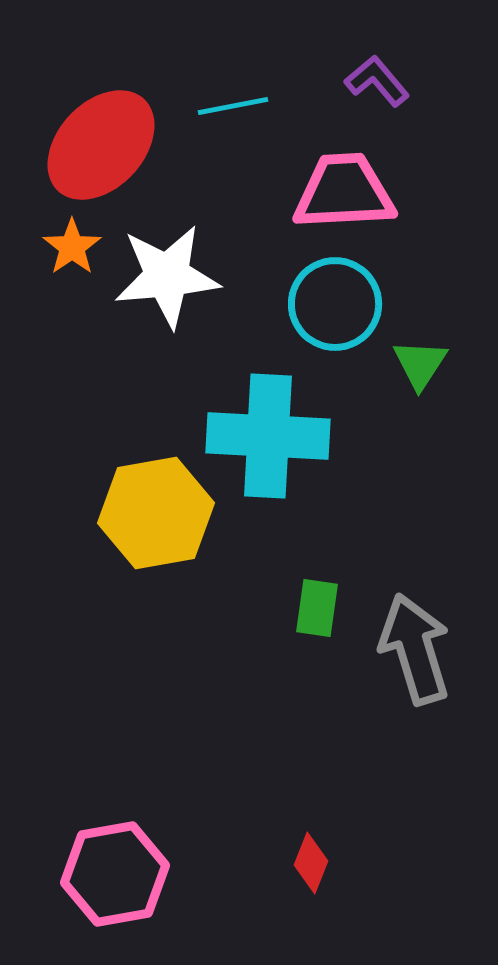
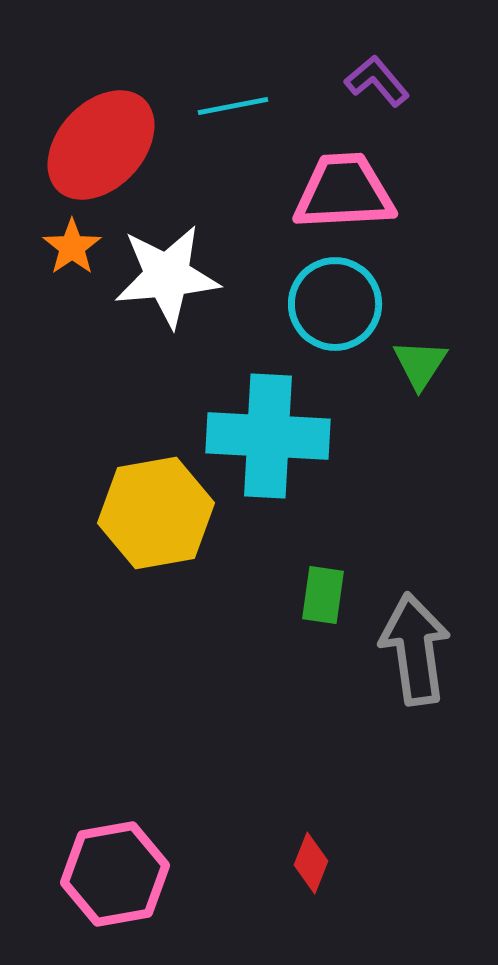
green rectangle: moved 6 px right, 13 px up
gray arrow: rotated 9 degrees clockwise
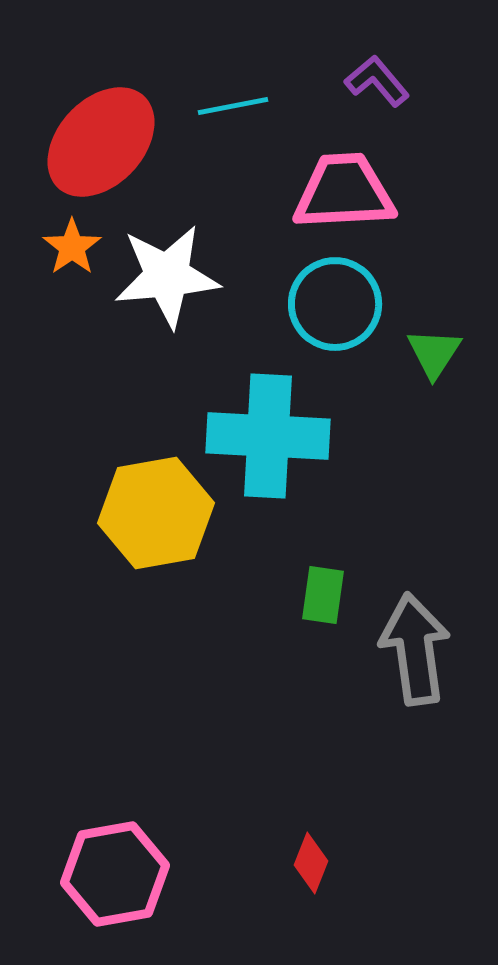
red ellipse: moved 3 px up
green triangle: moved 14 px right, 11 px up
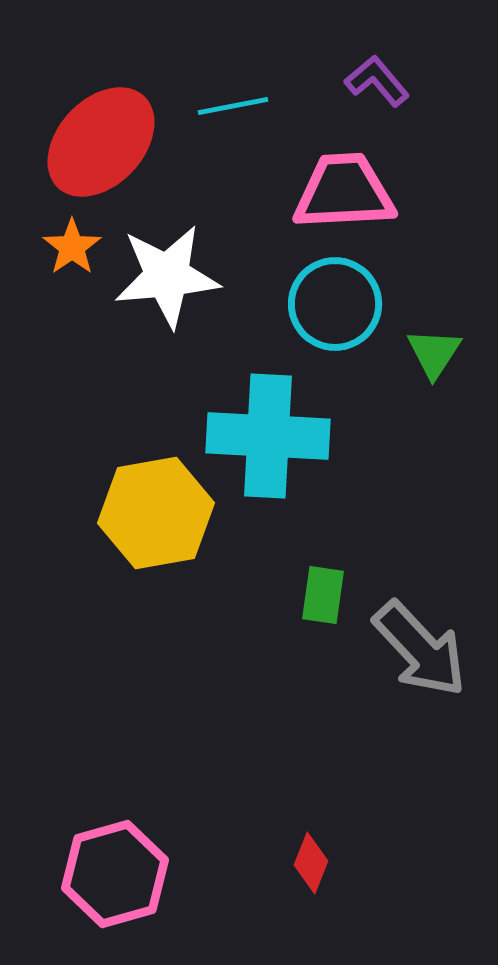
gray arrow: moved 5 px right; rotated 145 degrees clockwise
pink hexagon: rotated 6 degrees counterclockwise
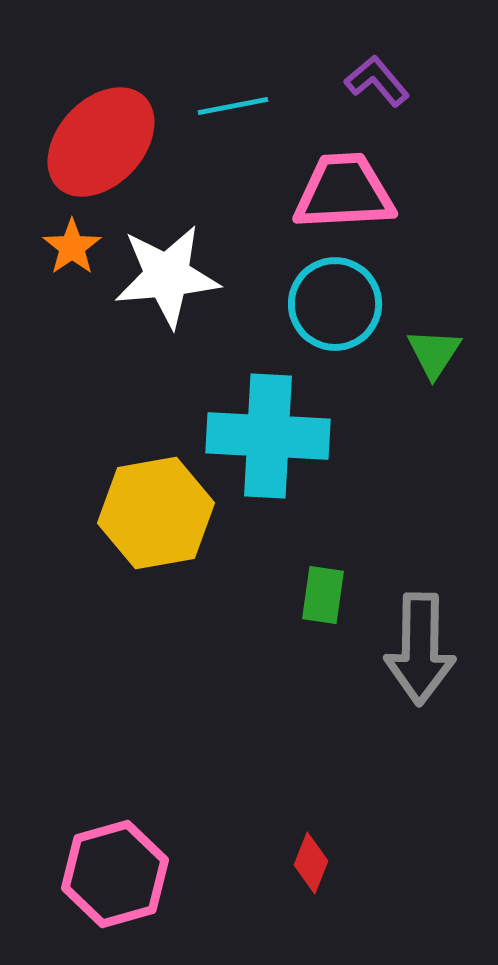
gray arrow: rotated 44 degrees clockwise
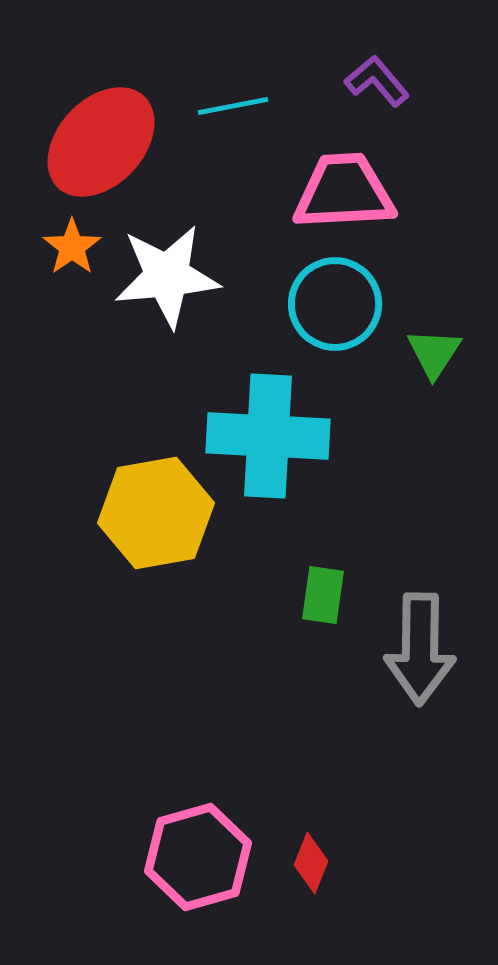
pink hexagon: moved 83 px right, 17 px up
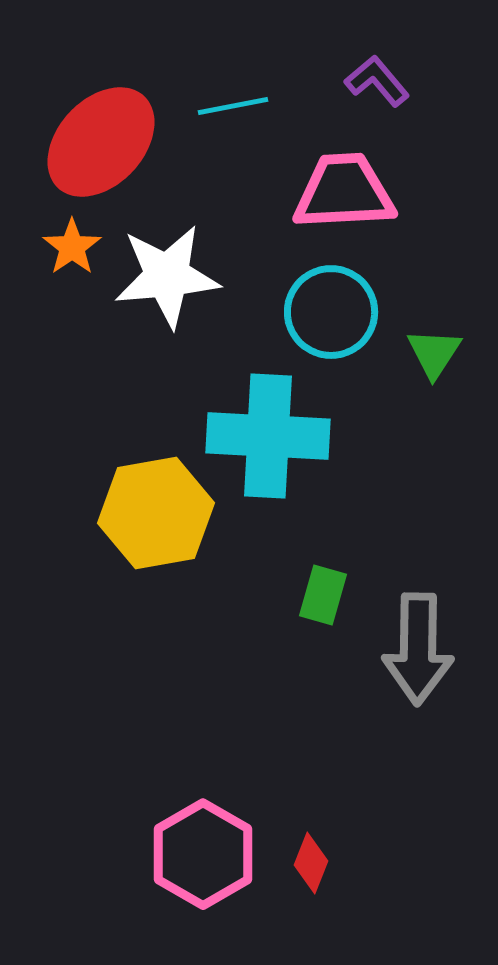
cyan circle: moved 4 px left, 8 px down
green rectangle: rotated 8 degrees clockwise
gray arrow: moved 2 px left
pink hexagon: moved 5 px right, 3 px up; rotated 14 degrees counterclockwise
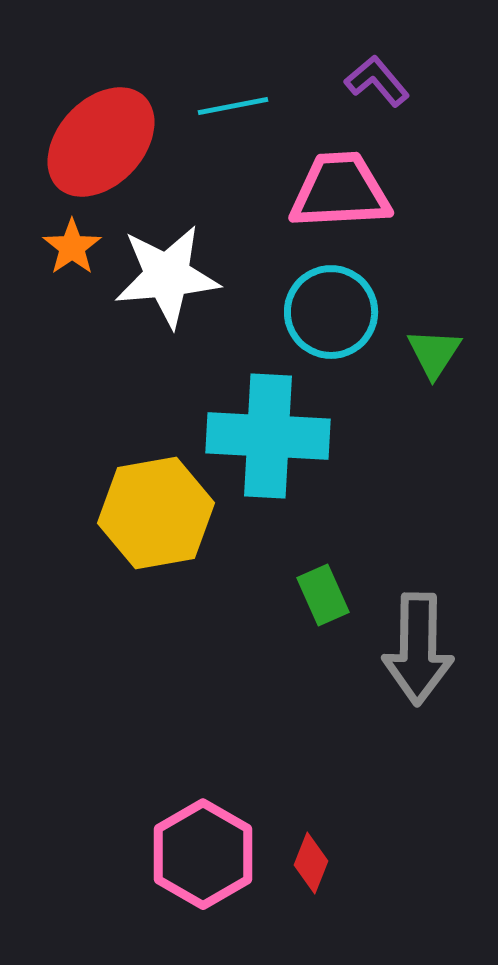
pink trapezoid: moved 4 px left, 1 px up
green rectangle: rotated 40 degrees counterclockwise
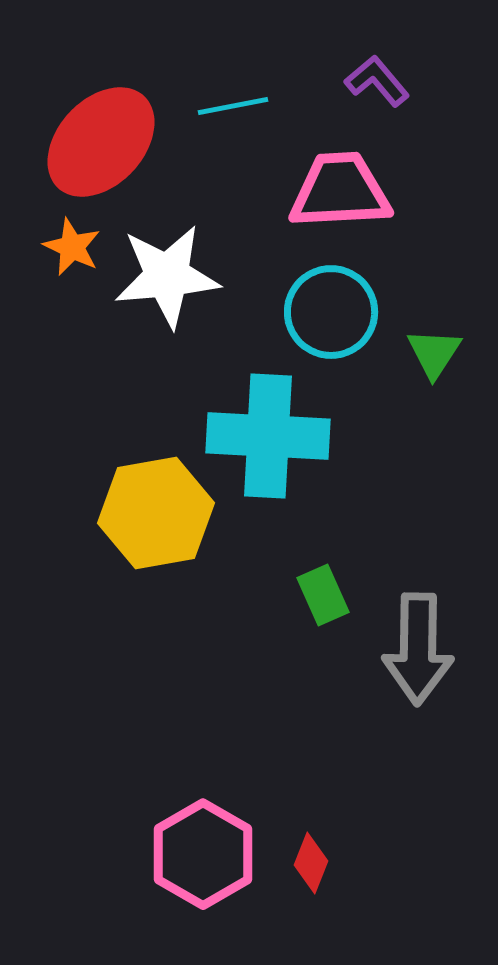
orange star: rotated 12 degrees counterclockwise
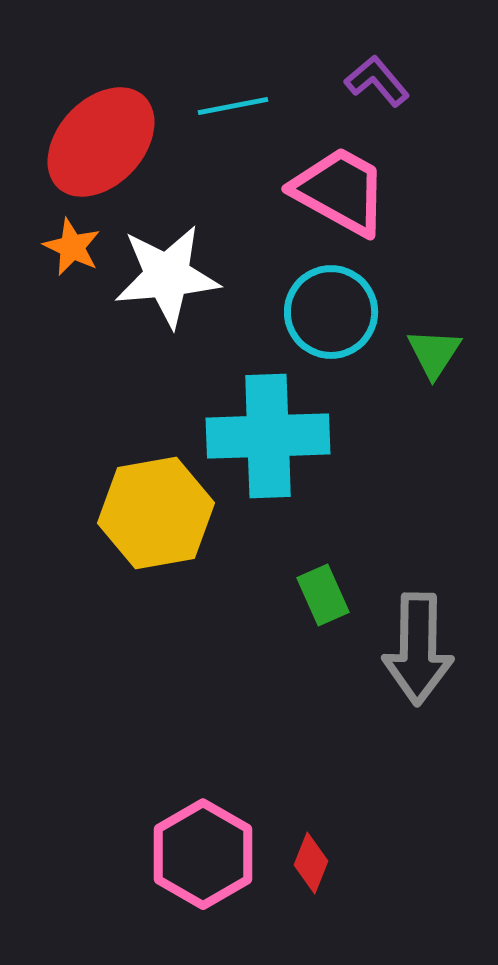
pink trapezoid: rotated 32 degrees clockwise
cyan cross: rotated 5 degrees counterclockwise
